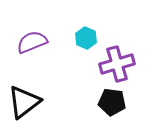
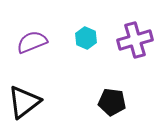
purple cross: moved 18 px right, 24 px up
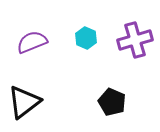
black pentagon: rotated 16 degrees clockwise
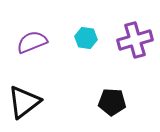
cyan hexagon: rotated 15 degrees counterclockwise
black pentagon: rotated 20 degrees counterclockwise
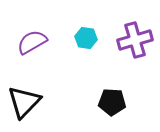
purple semicircle: rotated 8 degrees counterclockwise
black triangle: rotated 9 degrees counterclockwise
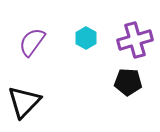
cyan hexagon: rotated 20 degrees clockwise
purple semicircle: rotated 24 degrees counterclockwise
black pentagon: moved 16 px right, 20 px up
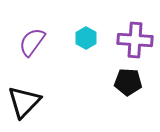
purple cross: rotated 20 degrees clockwise
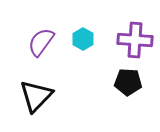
cyan hexagon: moved 3 px left, 1 px down
purple semicircle: moved 9 px right
black triangle: moved 12 px right, 6 px up
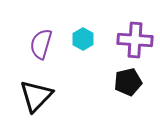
purple semicircle: moved 2 px down; rotated 20 degrees counterclockwise
black pentagon: rotated 16 degrees counterclockwise
